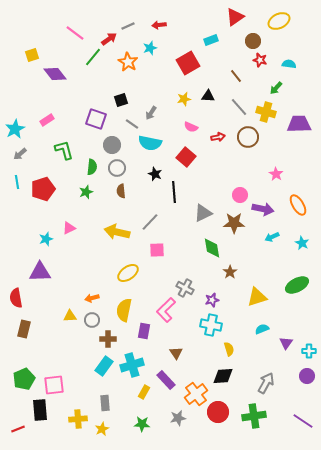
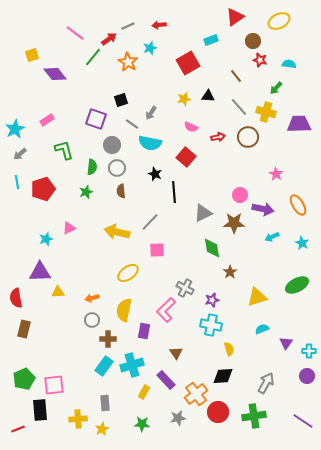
yellow triangle at (70, 316): moved 12 px left, 24 px up
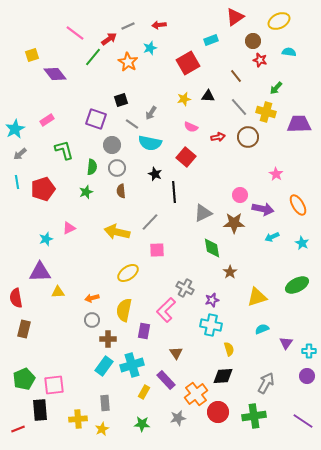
cyan semicircle at (289, 64): moved 12 px up
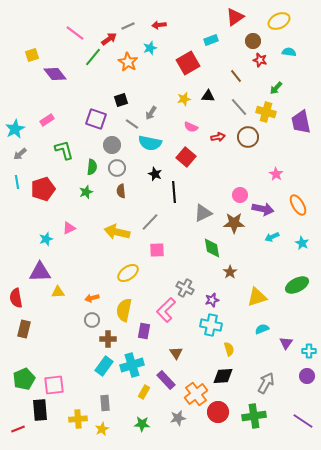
purple trapezoid at (299, 124): moved 2 px right, 2 px up; rotated 100 degrees counterclockwise
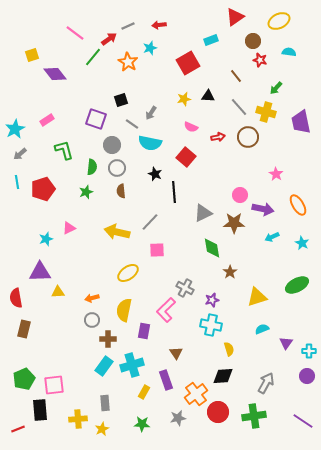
purple rectangle at (166, 380): rotated 24 degrees clockwise
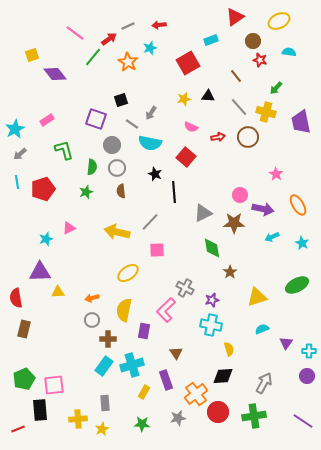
gray arrow at (266, 383): moved 2 px left
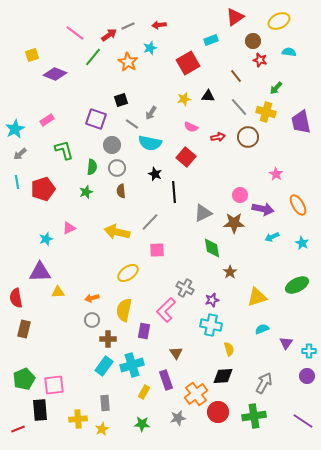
red arrow at (109, 39): moved 4 px up
purple diamond at (55, 74): rotated 30 degrees counterclockwise
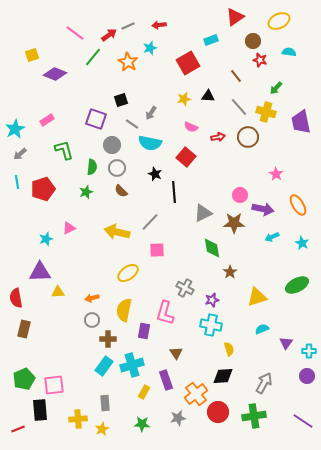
brown semicircle at (121, 191): rotated 40 degrees counterclockwise
pink L-shape at (166, 310): moved 1 px left, 3 px down; rotated 30 degrees counterclockwise
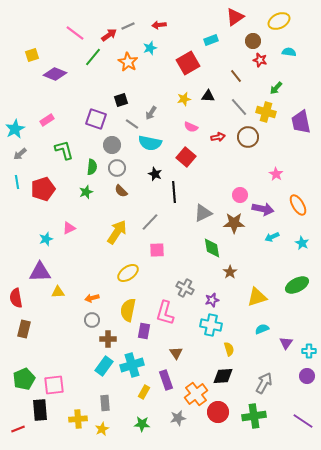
yellow arrow at (117, 232): rotated 110 degrees clockwise
yellow semicircle at (124, 310): moved 4 px right
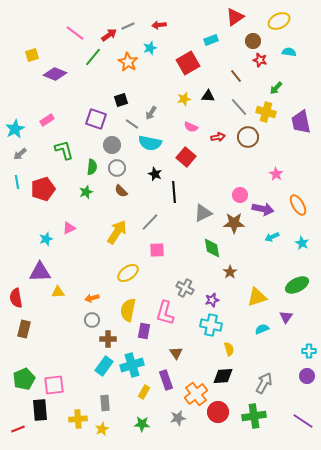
purple triangle at (286, 343): moved 26 px up
